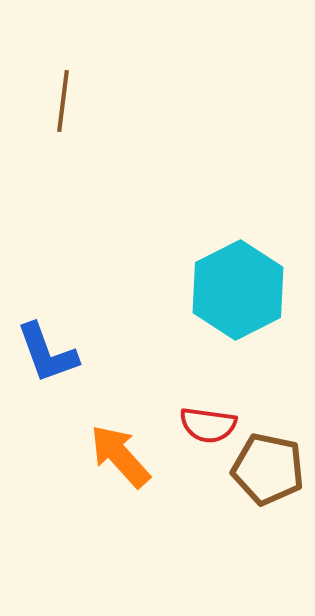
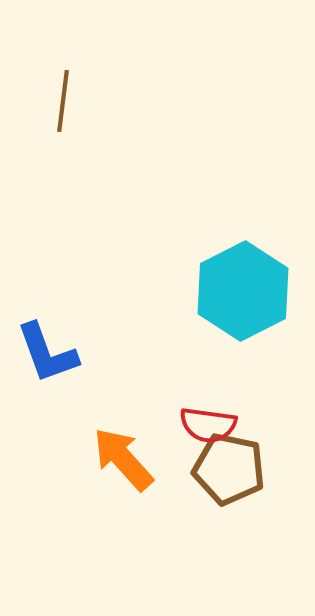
cyan hexagon: moved 5 px right, 1 px down
orange arrow: moved 3 px right, 3 px down
brown pentagon: moved 39 px left
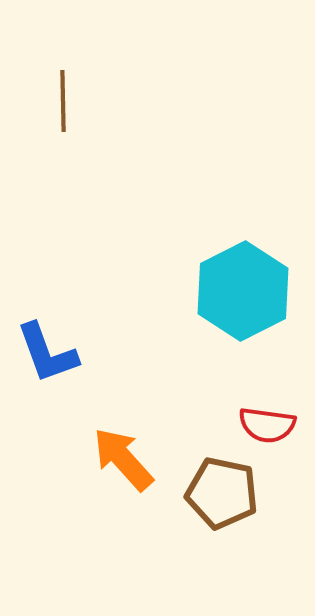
brown line: rotated 8 degrees counterclockwise
red semicircle: moved 59 px right
brown pentagon: moved 7 px left, 24 px down
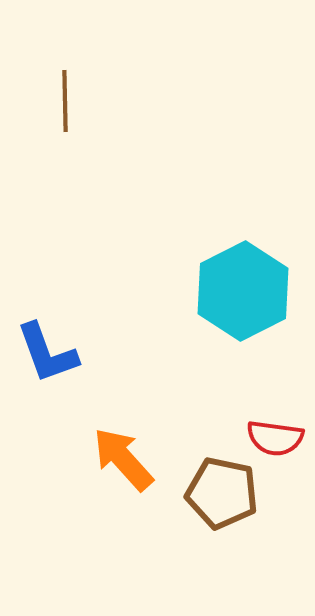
brown line: moved 2 px right
red semicircle: moved 8 px right, 13 px down
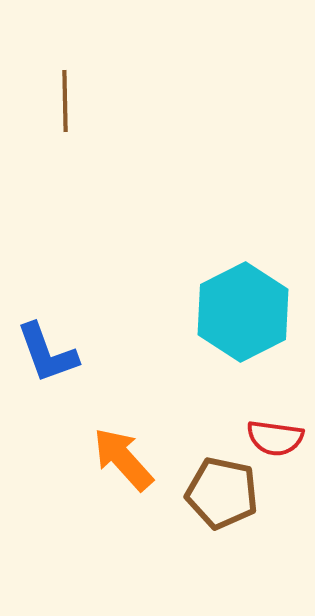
cyan hexagon: moved 21 px down
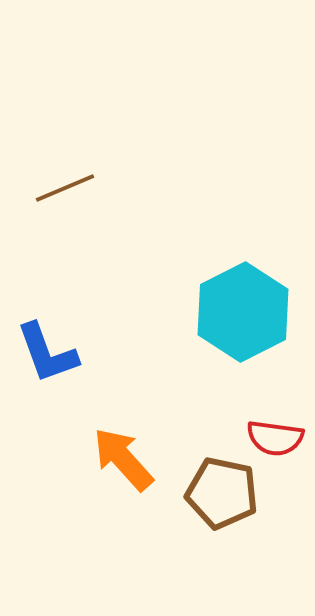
brown line: moved 87 px down; rotated 68 degrees clockwise
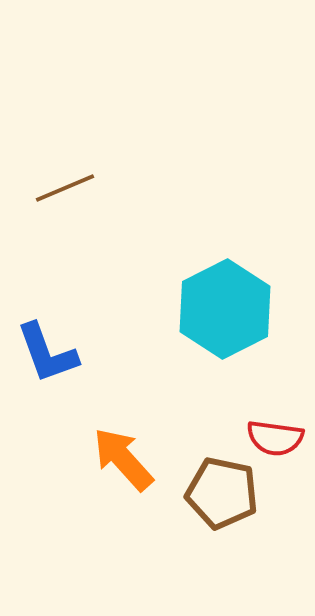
cyan hexagon: moved 18 px left, 3 px up
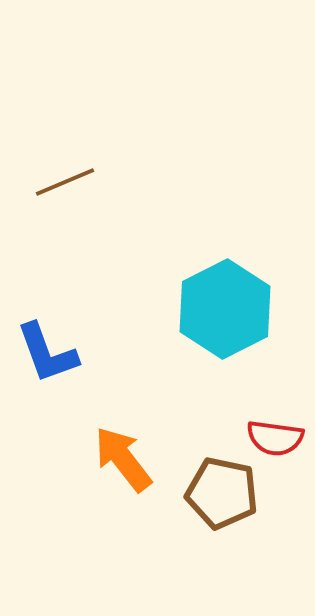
brown line: moved 6 px up
orange arrow: rotated 4 degrees clockwise
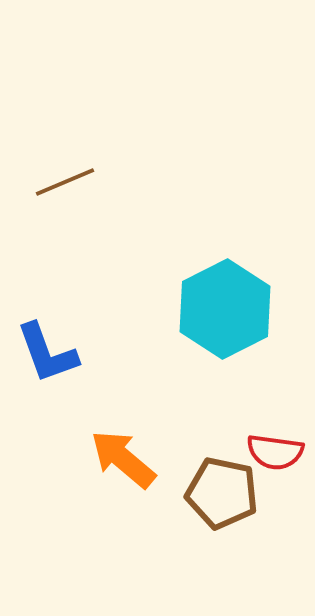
red semicircle: moved 14 px down
orange arrow: rotated 12 degrees counterclockwise
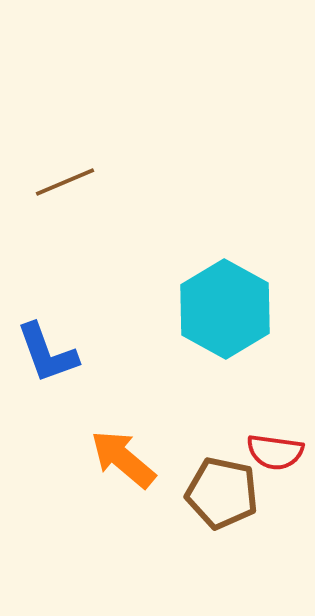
cyan hexagon: rotated 4 degrees counterclockwise
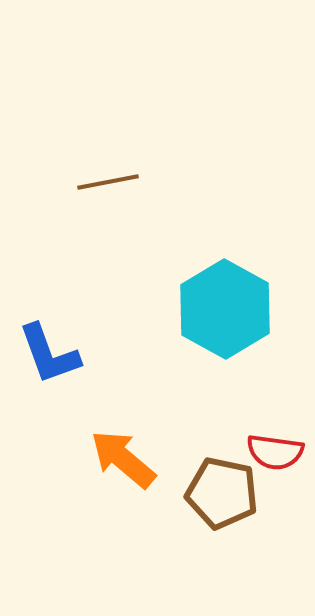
brown line: moved 43 px right; rotated 12 degrees clockwise
blue L-shape: moved 2 px right, 1 px down
